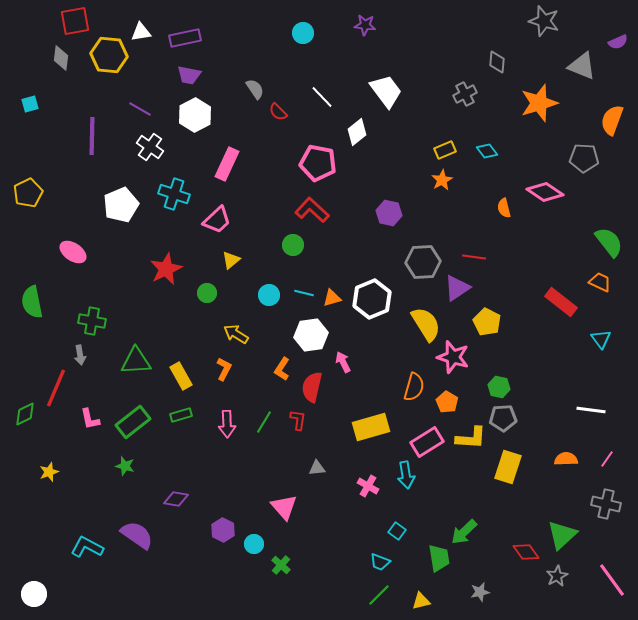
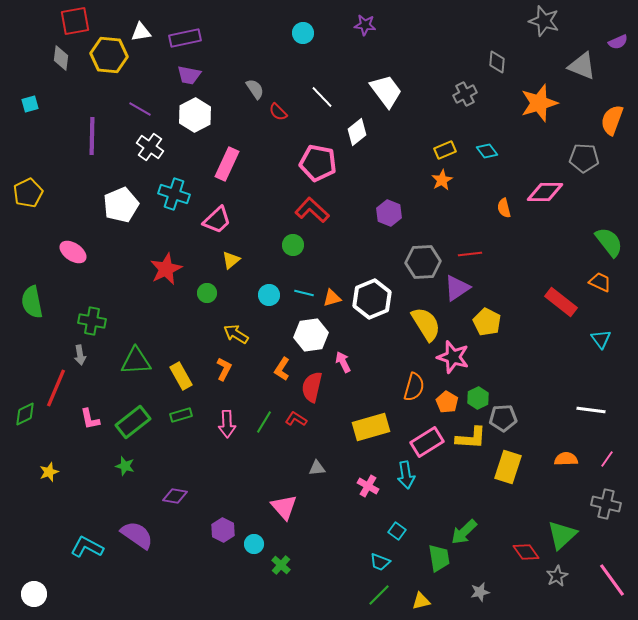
pink diamond at (545, 192): rotated 33 degrees counterclockwise
purple hexagon at (389, 213): rotated 10 degrees clockwise
red line at (474, 257): moved 4 px left, 3 px up; rotated 15 degrees counterclockwise
green hexagon at (499, 387): moved 21 px left, 11 px down; rotated 20 degrees clockwise
red L-shape at (298, 420): moved 2 px left, 1 px up; rotated 65 degrees counterclockwise
purple diamond at (176, 499): moved 1 px left, 3 px up
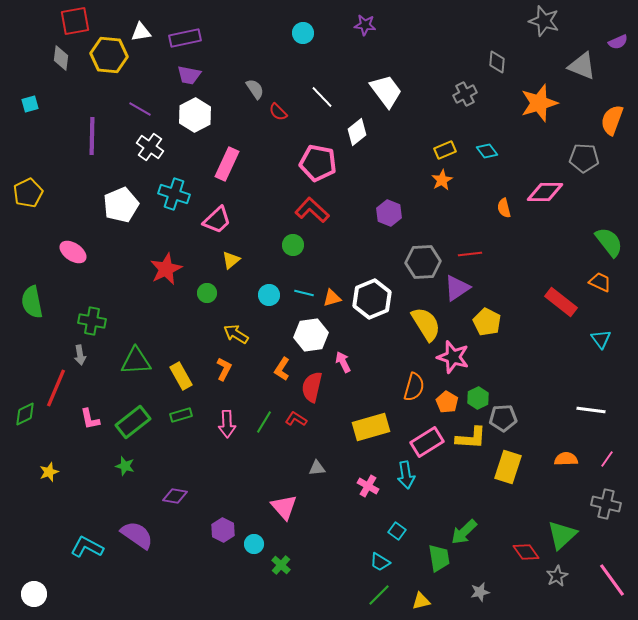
cyan trapezoid at (380, 562): rotated 10 degrees clockwise
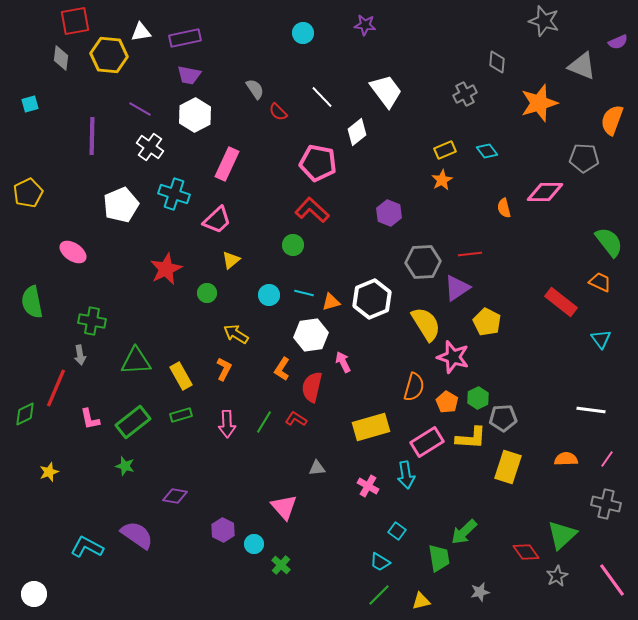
orange triangle at (332, 298): moved 1 px left, 4 px down
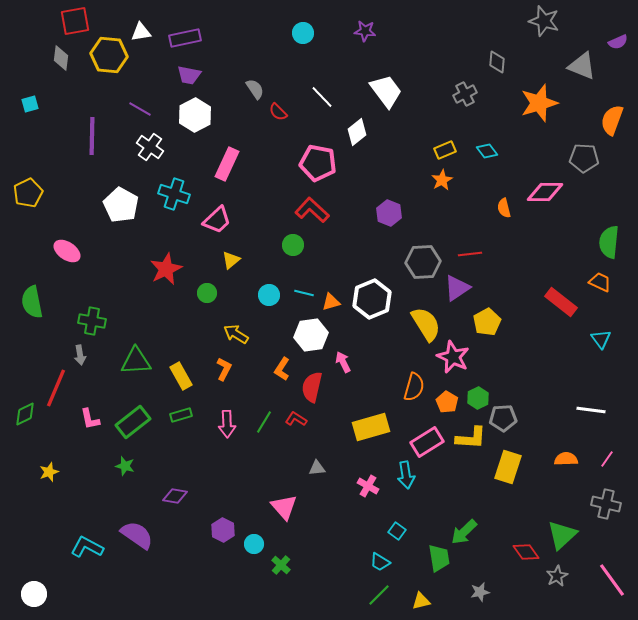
purple star at (365, 25): moved 6 px down
white pentagon at (121, 205): rotated 20 degrees counterclockwise
green semicircle at (609, 242): rotated 136 degrees counterclockwise
pink ellipse at (73, 252): moved 6 px left, 1 px up
yellow pentagon at (487, 322): rotated 16 degrees clockwise
pink star at (453, 357): rotated 8 degrees clockwise
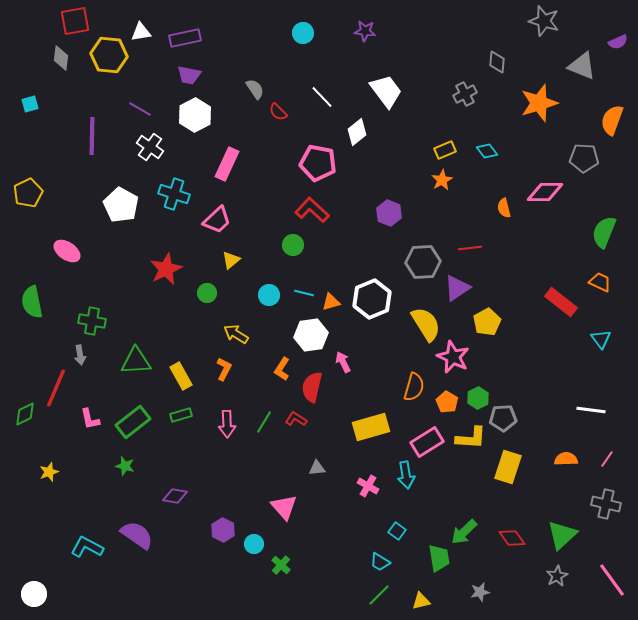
green semicircle at (609, 242): moved 5 px left, 10 px up; rotated 16 degrees clockwise
red line at (470, 254): moved 6 px up
red diamond at (526, 552): moved 14 px left, 14 px up
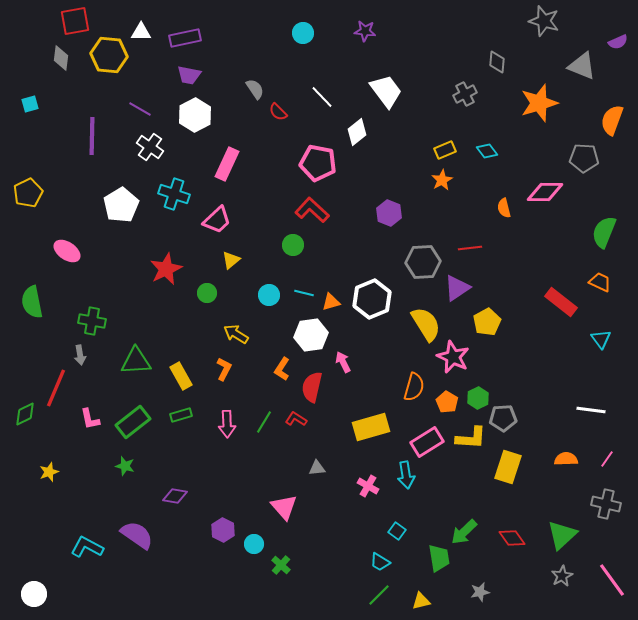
white triangle at (141, 32): rotated 10 degrees clockwise
white pentagon at (121, 205): rotated 12 degrees clockwise
gray star at (557, 576): moved 5 px right
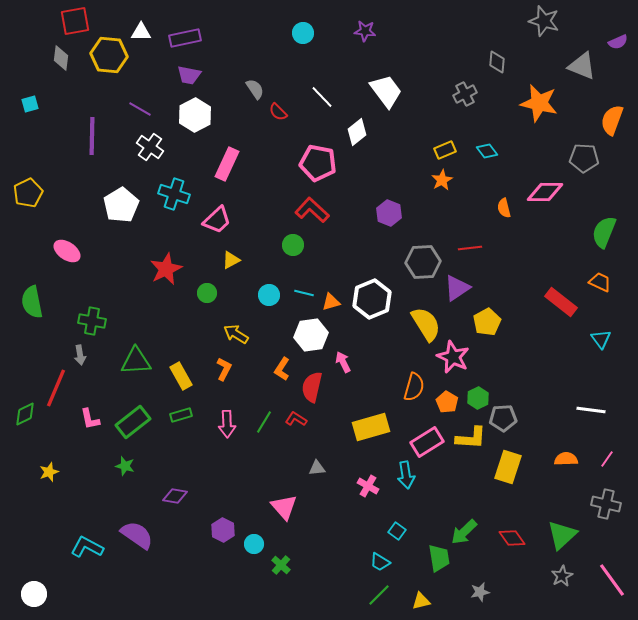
orange star at (539, 103): rotated 30 degrees clockwise
yellow triangle at (231, 260): rotated 12 degrees clockwise
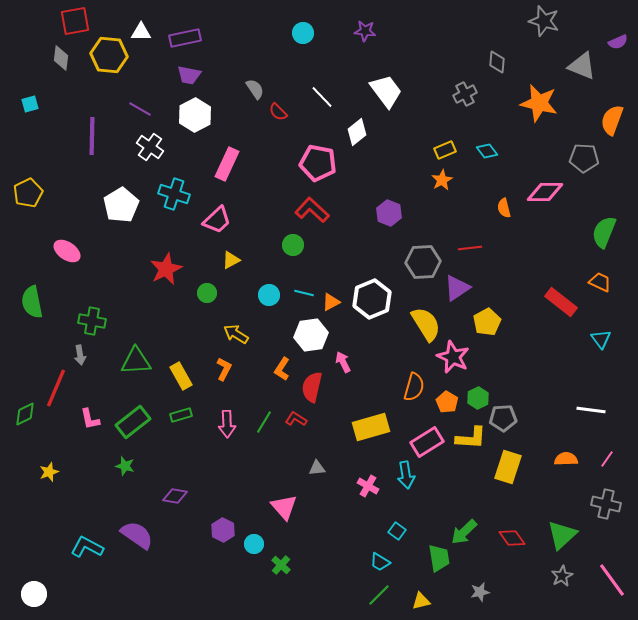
orange triangle at (331, 302): rotated 12 degrees counterclockwise
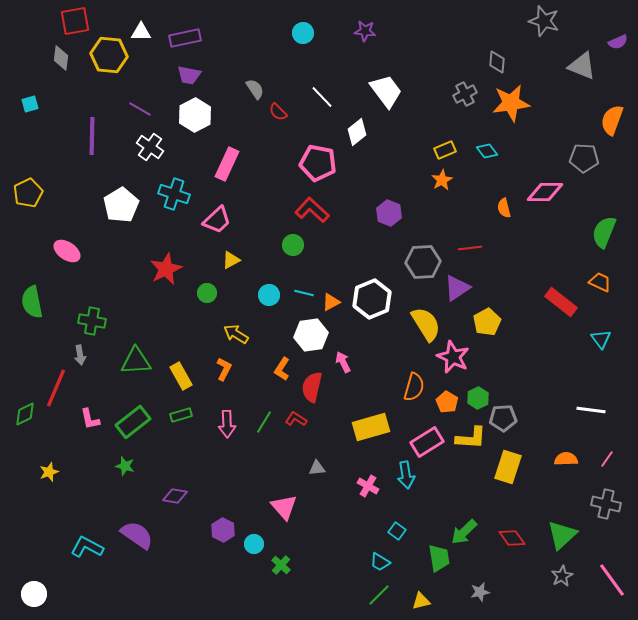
orange star at (539, 103): moved 28 px left; rotated 21 degrees counterclockwise
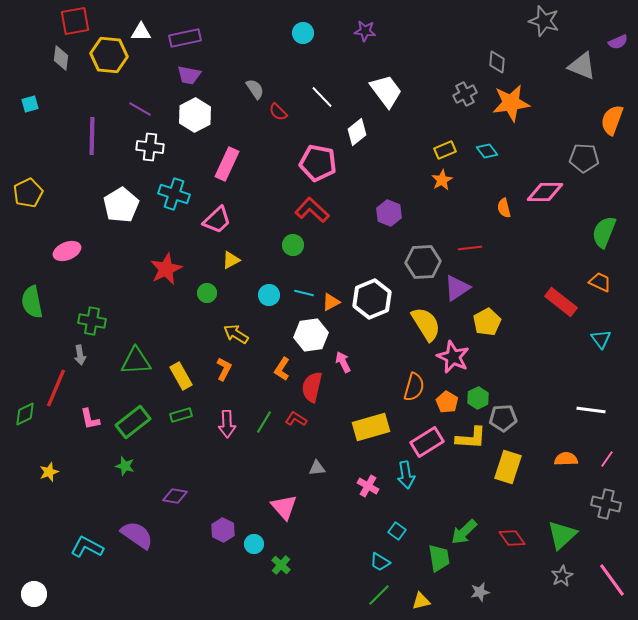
white cross at (150, 147): rotated 28 degrees counterclockwise
pink ellipse at (67, 251): rotated 56 degrees counterclockwise
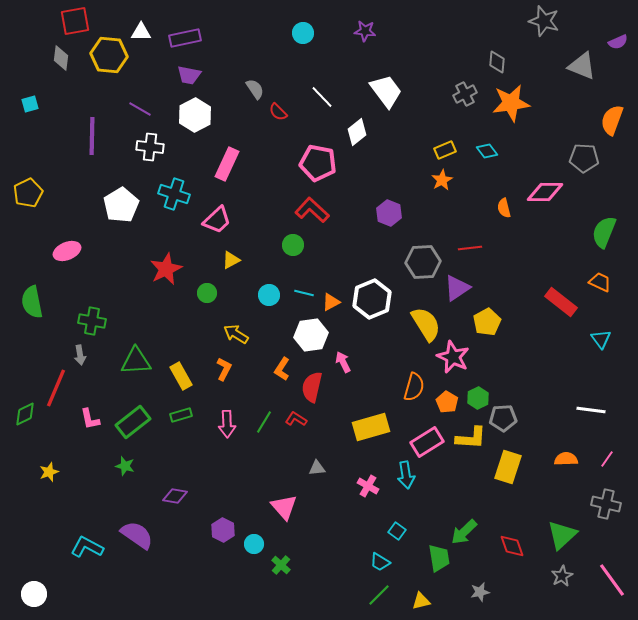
red diamond at (512, 538): moved 8 px down; rotated 16 degrees clockwise
